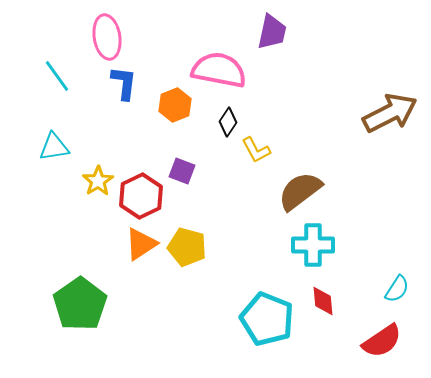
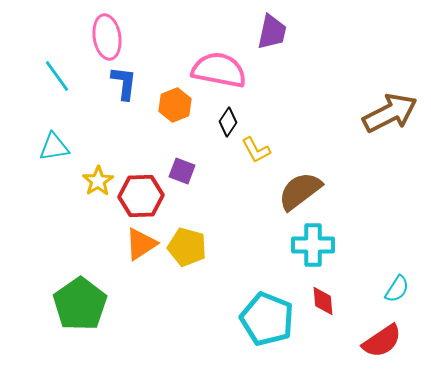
red hexagon: rotated 24 degrees clockwise
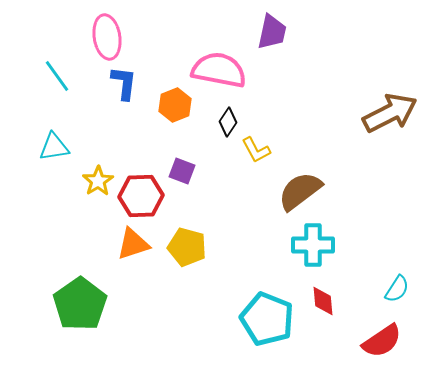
orange triangle: moved 8 px left; rotated 15 degrees clockwise
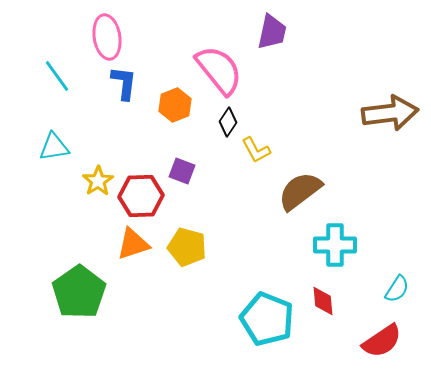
pink semicircle: rotated 40 degrees clockwise
brown arrow: rotated 20 degrees clockwise
cyan cross: moved 22 px right
green pentagon: moved 1 px left, 12 px up
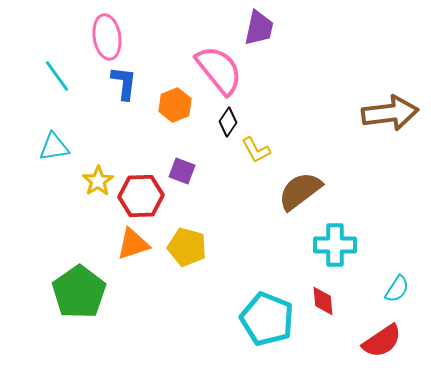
purple trapezoid: moved 13 px left, 4 px up
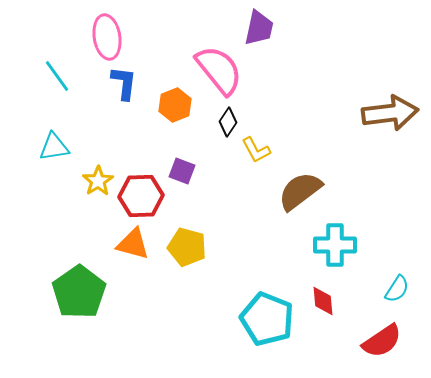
orange triangle: rotated 33 degrees clockwise
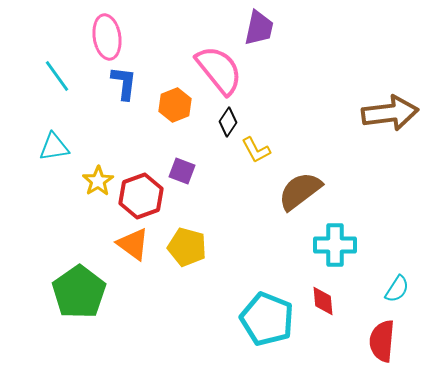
red hexagon: rotated 18 degrees counterclockwise
orange triangle: rotated 21 degrees clockwise
red semicircle: rotated 129 degrees clockwise
